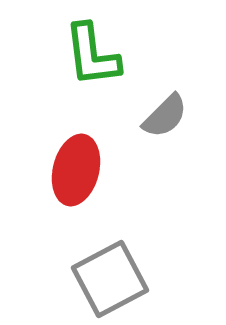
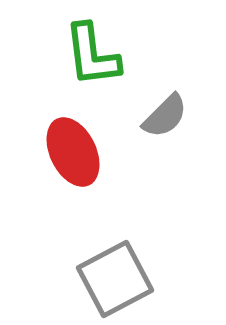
red ellipse: moved 3 px left, 18 px up; rotated 40 degrees counterclockwise
gray square: moved 5 px right
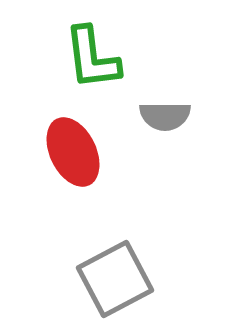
green L-shape: moved 3 px down
gray semicircle: rotated 45 degrees clockwise
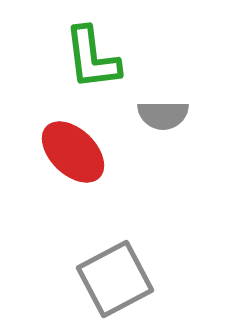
gray semicircle: moved 2 px left, 1 px up
red ellipse: rotated 20 degrees counterclockwise
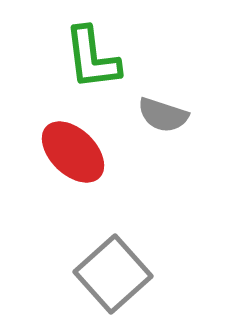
gray semicircle: rotated 18 degrees clockwise
gray square: moved 2 px left, 5 px up; rotated 14 degrees counterclockwise
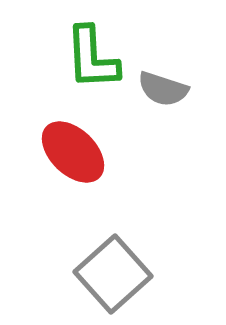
green L-shape: rotated 4 degrees clockwise
gray semicircle: moved 26 px up
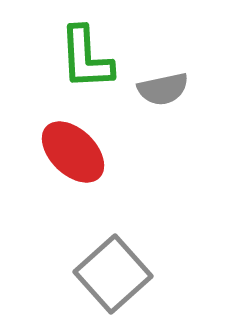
green L-shape: moved 6 px left
gray semicircle: rotated 30 degrees counterclockwise
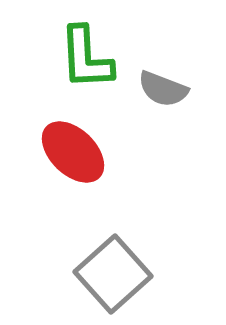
gray semicircle: rotated 33 degrees clockwise
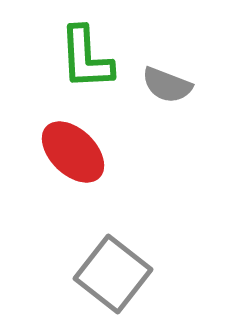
gray semicircle: moved 4 px right, 4 px up
gray square: rotated 10 degrees counterclockwise
